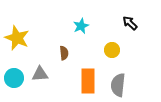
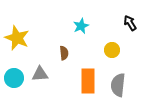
black arrow: rotated 14 degrees clockwise
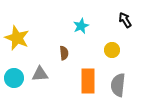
black arrow: moved 5 px left, 3 px up
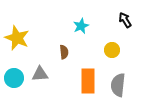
brown semicircle: moved 1 px up
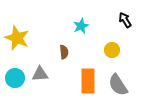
cyan circle: moved 1 px right
gray semicircle: rotated 40 degrees counterclockwise
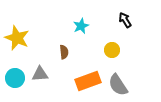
orange rectangle: rotated 70 degrees clockwise
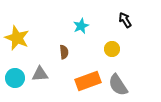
yellow circle: moved 1 px up
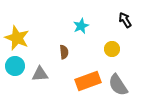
cyan circle: moved 12 px up
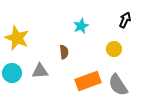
black arrow: rotated 56 degrees clockwise
yellow circle: moved 2 px right
cyan circle: moved 3 px left, 7 px down
gray triangle: moved 3 px up
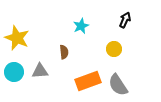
cyan circle: moved 2 px right, 1 px up
